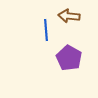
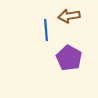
brown arrow: rotated 15 degrees counterclockwise
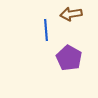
brown arrow: moved 2 px right, 2 px up
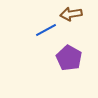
blue line: rotated 65 degrees clockwise
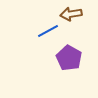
blue line: moved 2 px right, 1 px down
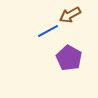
brown arrow: moved 1 px left, 1 px down; rotated 20 degrees counterclockwise
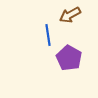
blue line: moved 4 px down; rotated 70 degrees counterclockwise
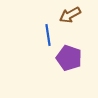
purple pentagon: rotated 10 degrees counterclockwise
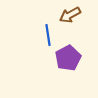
purple pentagon: moved 1 px left; rotated 25 degrees clockwise
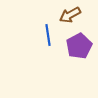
purple pentagon: moved 11 px right, 12 px up
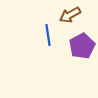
purple pentagon: moved 3 px right
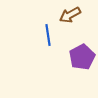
purple pentagon: moved 11 px down
